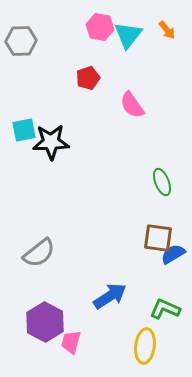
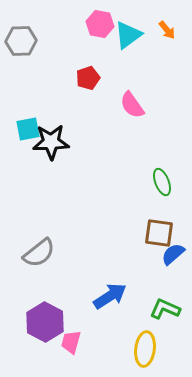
pink hexagon: moved 3 px up
cyan triangle: rotated 16 degrees clockwise
cyan square: moved 4 px right, 1 px up
brown square: moved 1 px right, 5 px up
blue semicircle: rotated 10 degrees counterclockwise
yellow ellipse: moved 3 px down
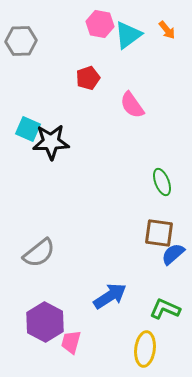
cyan square: rotated 35 degrees clockwise
